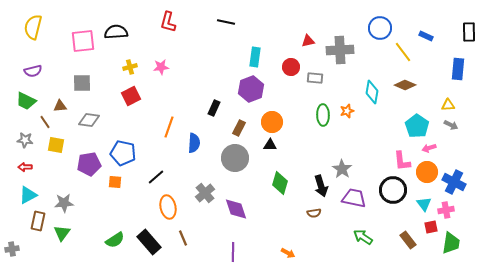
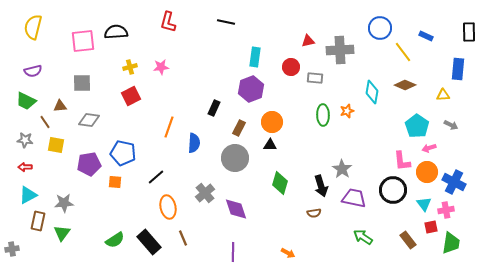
yellow triangle at (448, 105): moved 5 px left, 10 px up
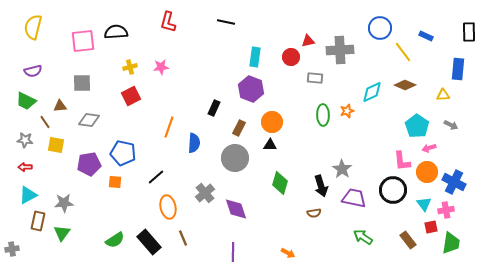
red circle at (291, 67): moved 10 px up
purple hexagon at (251, 89): rotated 20 degrees counterclockwise
cyan diamond at (372, 92): rotated 55 degrees clockwise
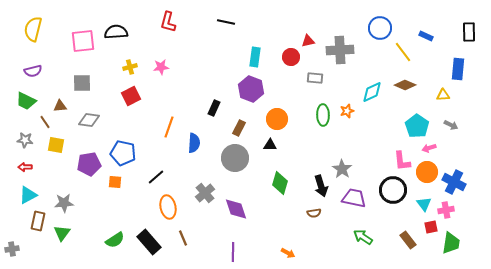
yellow semicircle at (33, 27): moved 2 px down
orange circle at (272, 122): moved 5 px right, 3 px up
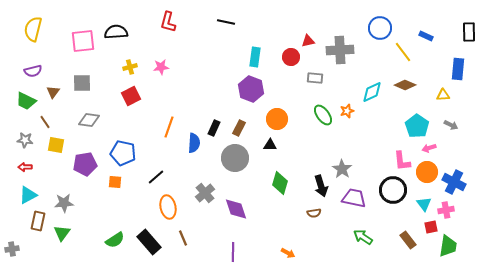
brown triangle at (60, 106): moved 7 px left, 14 px up; rotated 48 degrees counterclockwise
black rectangle at (214, 108): moved 20 px down
green ellipse at (323, 115): rotated 35 degrees counterclockwise
purple pentagon at (89, 164): moved 4 px left
green trapezoid at (451, 243): moved 3 px left, 3 px down
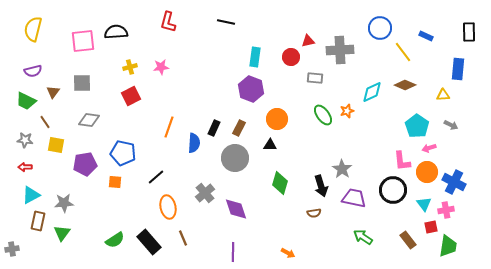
cyan triangle at (28, 195): moved 3 px right
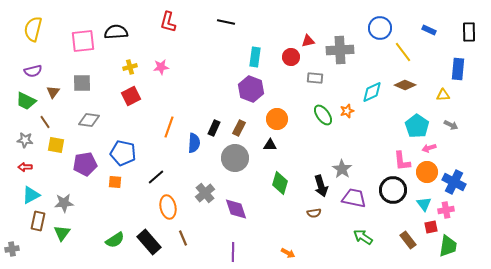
blue rectangle at (426, 36): moved 3 px right, 6 px up
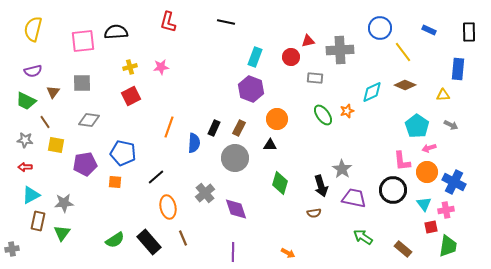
cyan rectangle at (255, 57): rotated 12 degrees clockwise
brown rectangle at (408, 240): moved 5 px left, 9 px down; rotated 12 degrees counterclockwise
